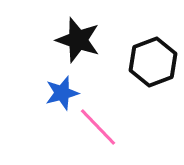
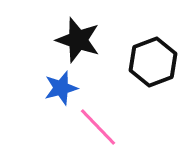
blue star: moved 1 px left, 5 px up
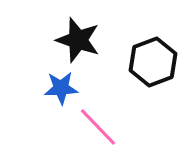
blue star: rotated 12 degrees clockwise
